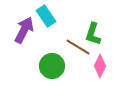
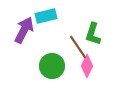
cyan rectangle: rotated 70 degrees counterclockwise
brown line: rotated 25 degrees clockwise
pink diamond: moved 13 px left
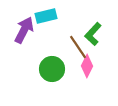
green L-shape: rotated 25 degrees clockwise
green circle: moved 3 px down
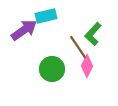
purple arrow: rotated 28 degrees clockwise
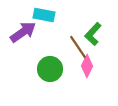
cyan rectangle: moved 2 px left, 1 px up; rotated 25 degrees clockwise
purple arrow: moved 1 px left, 2 px down
green circle: moved 2 px left
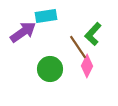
cyan rectangle: moved 2 px right, 1 px down; rotated 20 degrees counterclockwise
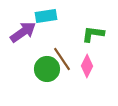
green L-shape: rotated 55 degrees clockwise
brown line: moved 16 px left, 12 px down
green circle: moved 3 px left
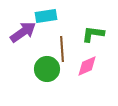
brown line: moved 10 px up; rotated 30 degrees clockwise
pink diamond: rotated 40 degrees clockwise
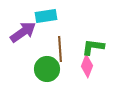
green L-shape: moved 13 px down
brown line: moved 2 px left
pink diamond: rotated 45 degrees counterclockwise
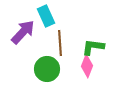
cyan rectangle: rotated 75 degrees clockwise
purple arrow: rotated 12 degrees counterclockwise
brown line: moved 6 px up
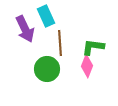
purple arrow: moved 2 px right, 3 px up; rotated 112 degrees clockwise
